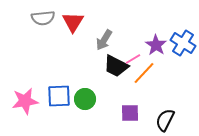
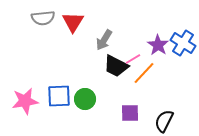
purple star: moved 2 px right
black semicircle: moved 1 px left, 1 px down
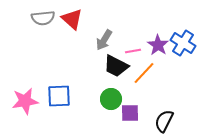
red triangle: moved 1 px left, 3 px up; rotated 20 degrees counterclockwise
pink line: moved 8 px up; rotated 21 degrees clockwise
green circle: moved 26 px right
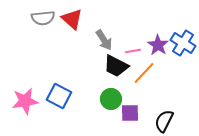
gray arrow: rotated 65 degrees counterclockwise
blue square: rotated 30 degrees clockwise
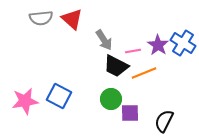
gray semicircle: moved 2 px left
orange line: rotated 25 degrees clockwise
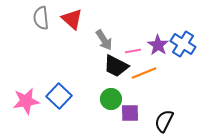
gray semicircle: rotated 90 degrees clockwise
blue cross: moved 1 px down
blue square: rotated 15 degrees clockwise
pink star: moved 1 px right
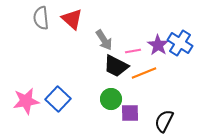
blue cross: moved 3 px left, 1 px up
blue square: moved 1 px left, 3 px down
